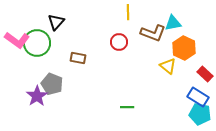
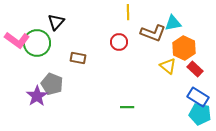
red rectangle: moved 10 px left, 5 px up
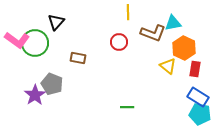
green circle: moved 2 px left
red rectangle: rotated 56 degrees clockwise
purple star: moved 2 px left, 1 px up
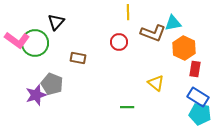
yellow triangle: moved 12 px left, 17 px down
purple star: moved 1 px right; rotated 15 degrees clockwise
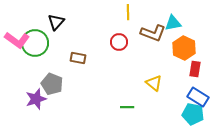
yellow triangle: moved 2 px left
purple star: moved 4 px down
cyan pentagon: moved 7 px left
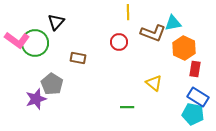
gray pentagon: rotated 10 degrees clockwise
